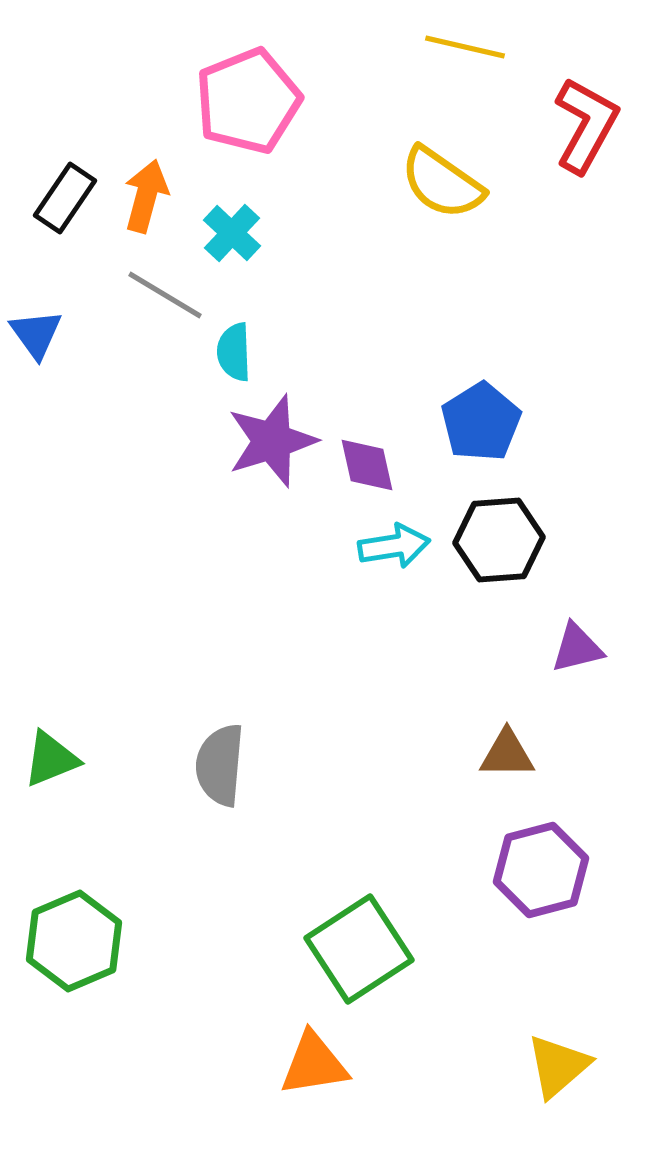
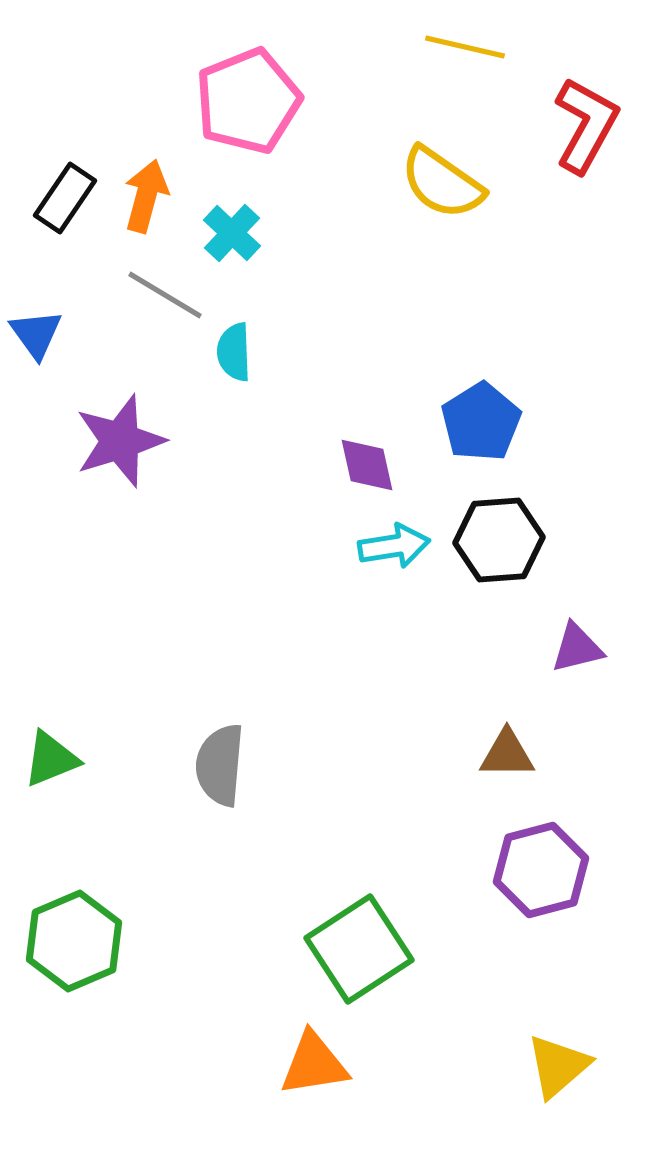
purple star: moved 152 px left
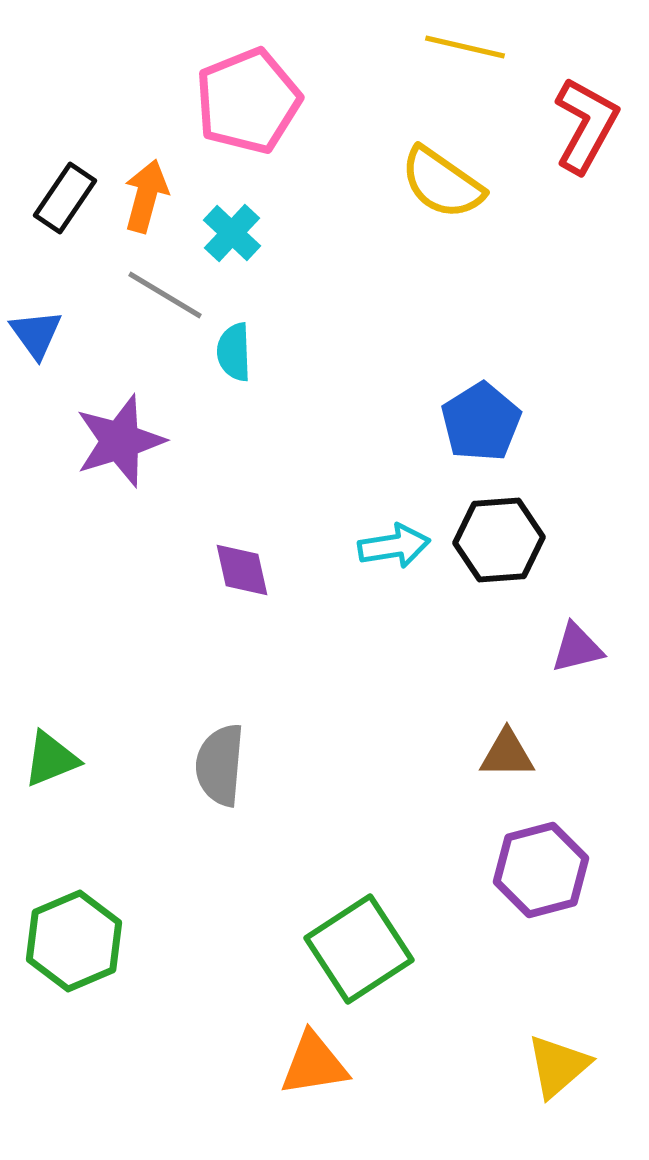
purple diamond: moved 125 px left, 105 px down
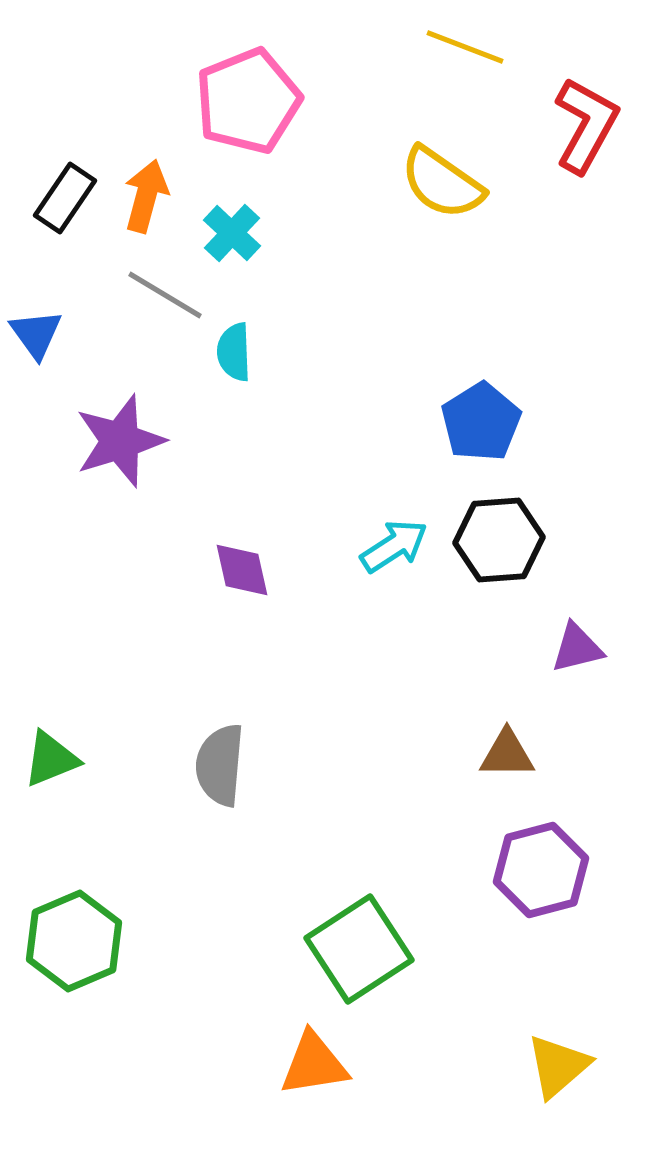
yellow line: rotated 8 degrees clockwise
cyan arrow: rotated 24 degrees counterclockwise
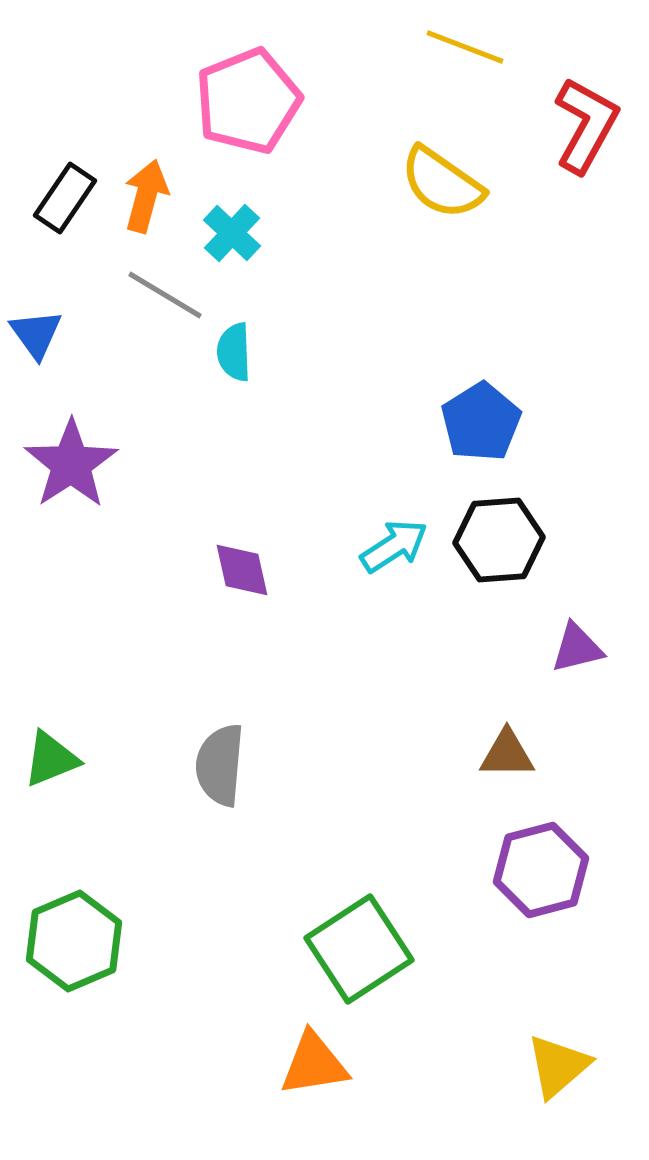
purple star: moved 49 px left, 23 px down; rotated 16 degrees counterclockwise
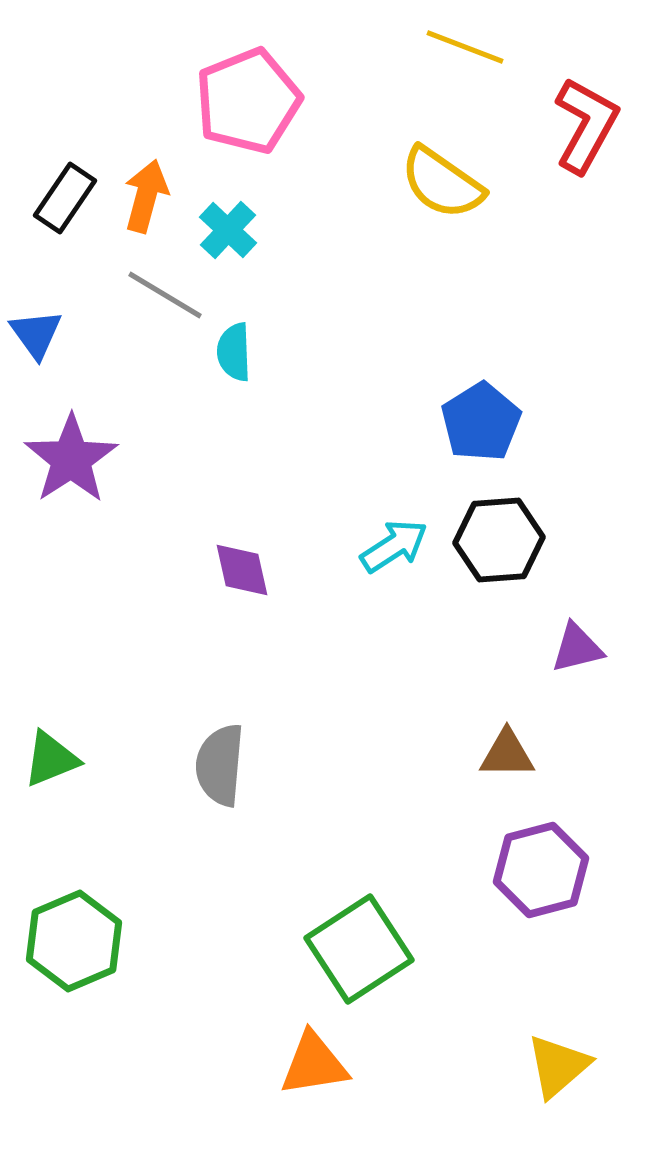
cyan cross: moved 4 px left, 3 px up
purple star: moved 5 px up
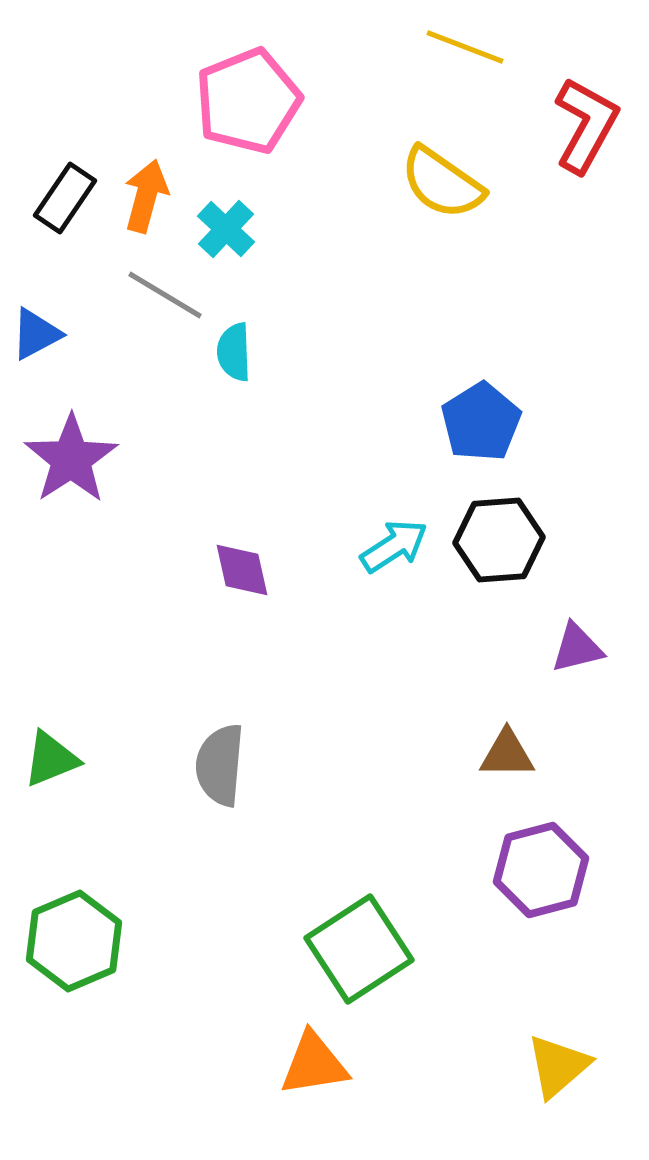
cyan cross: moved 2 px left, 1 px up
blue triangle: rotated 38 degrees clockwise
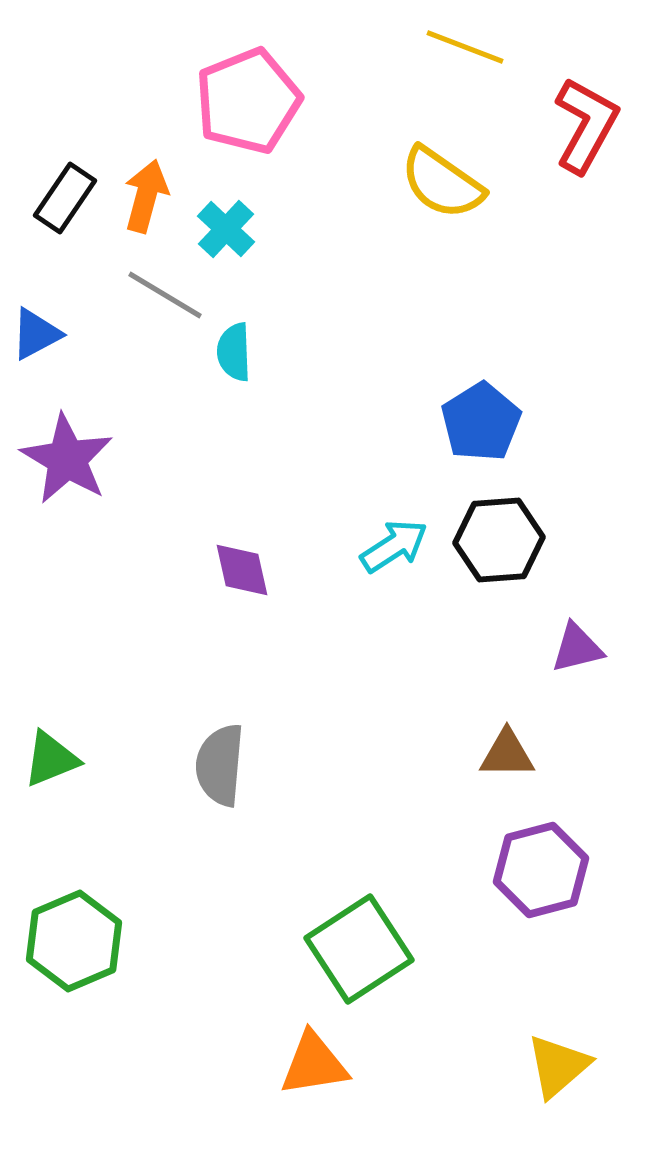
purple star: moved 4 px left; rotated 8 degrees counterclockwise
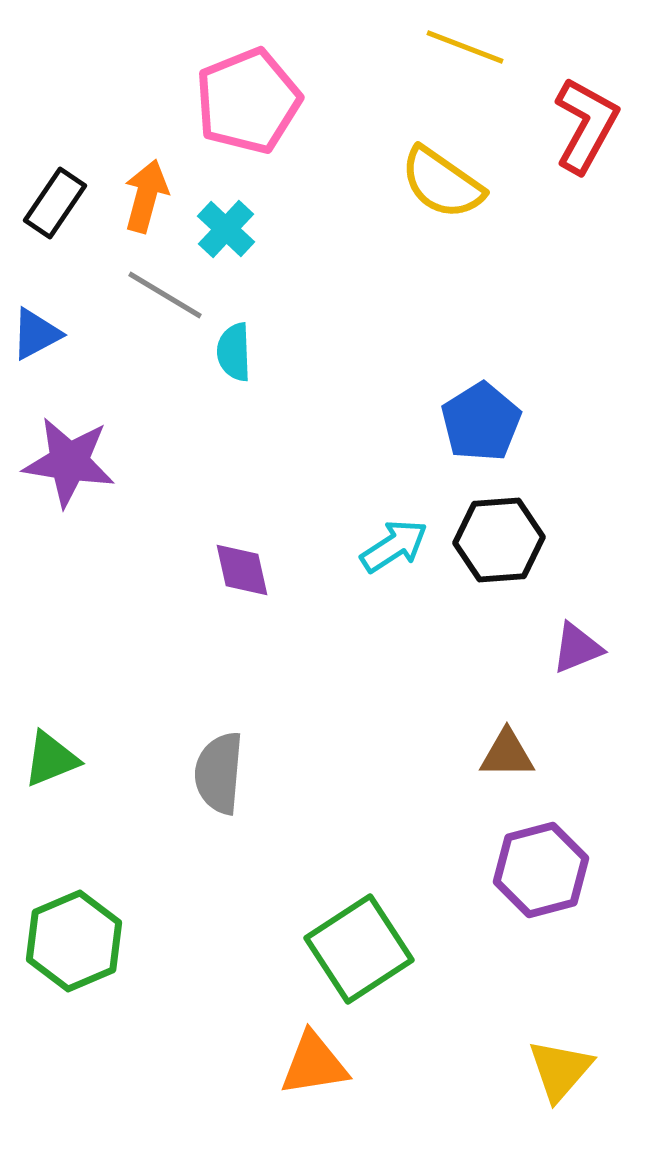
black rectangle: moved 10 px left, 5 px down
purple star: moved 2 px right, 3 px down; rotated 22 degrees counterclockwise
purple triangle: rotated 8 degrees counterclockwise
gray semicircle: moved 1 px left, 8 px down
yellow triangle: moved 2 px right, 4 px down; rotated 8 degrees counterclockwise
